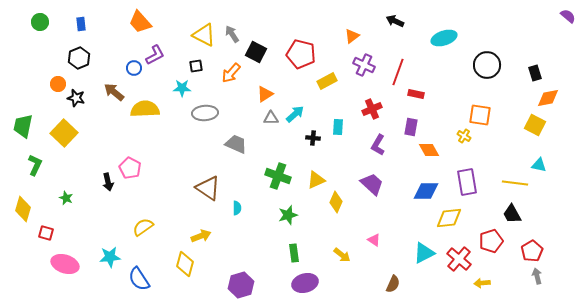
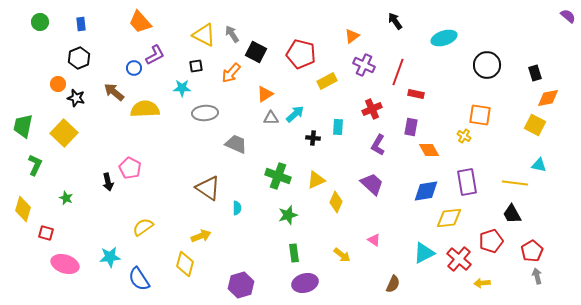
black arrow at (395, 21): rotated 30 degrees clockwise
blue diamond at (426, 191): rotated 8 degrees counterclockwise
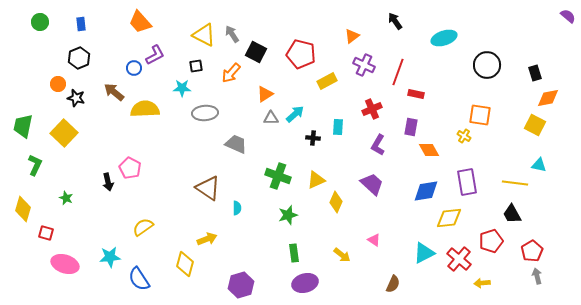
yellow arrow at (201, 236): moved 6 px right, 3 px down
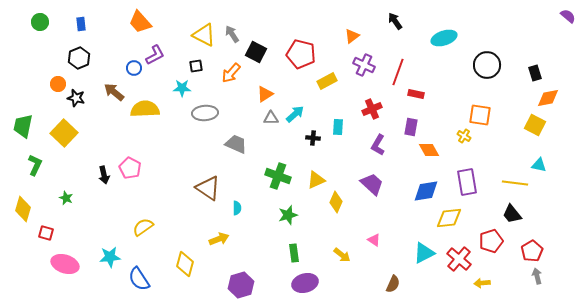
black arrow at (108, 182): moved 4 px left, 7 px up
black trapezoid at (512, 214): rotated 10 degrees counterclockwise
yellow arrow at (207, 239): moved 12 px right
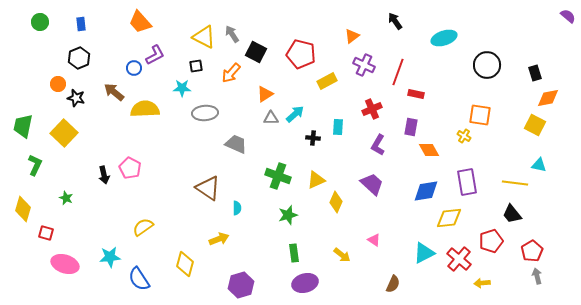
yellow triangle at (204, 35): moved 2 px down
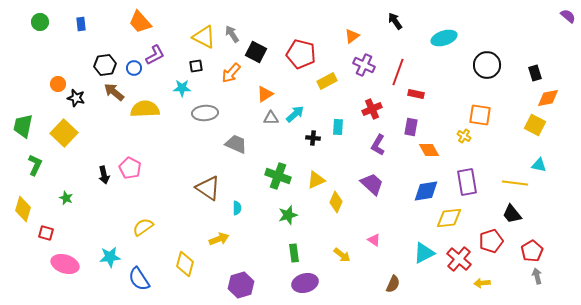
black hexagon at (79, 58): moved 26 px right, 7 px down; rotated 15 degrees clockwise
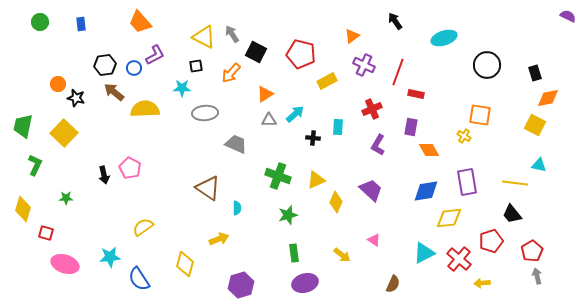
purple semicircle at (568, 16): rotated 14 degrees counterclockwise
gray triangle at (271, 118): moved 2 px left, 2 px down
purple trapezoid at (372, 184): moved 1 px left, 6 px down
green star at (66, 198): rotated 24 degrees counterclockwise
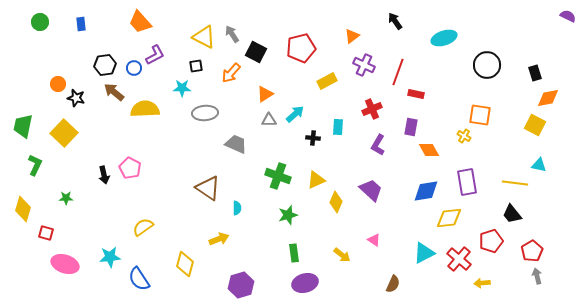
red pentagon at (301, 54): moved 6 px up; rotated 28 degrees counterclockwise
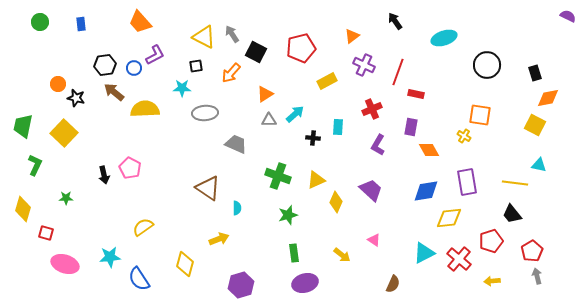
yellow arrow at (482, 283): moved 10 px right, 2 px up
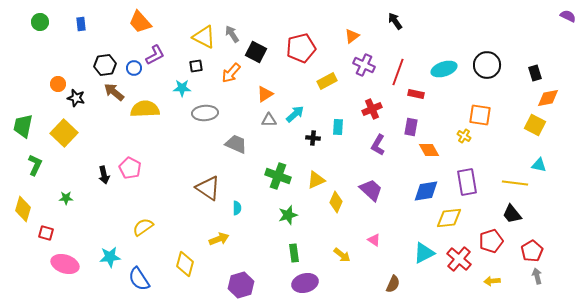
cyan ellipse at (444, 38): moved 31 px down
